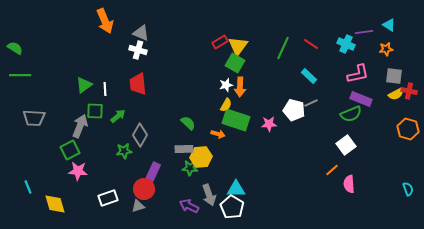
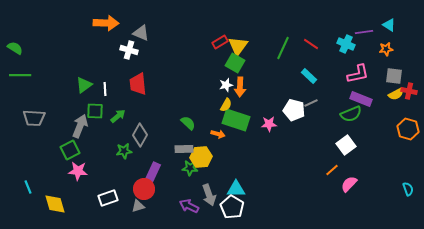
orange arrow at (105, 21): moved 1 px right, 2 px down; rotated 65 degrees counterclockwise
white cross at (138, 50): moved 9 px left
pink semicircle at (349, 184): rotated 48 degrees clockwise
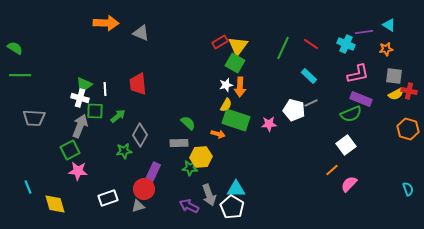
white cross at (129, 50): moved 49 px left, 48 px down
gray rectangle at (184, 149): moved 5 px left, 6 px up
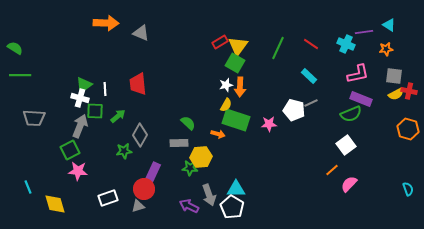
green line at (283, 48): moved 5 px left
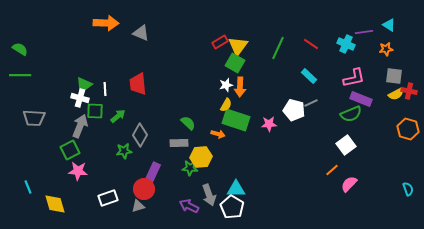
green semicircle at (15, 48): moved 5 px right, 1 px down
pink L-shape at (358, 74): moved 4 px left, 4 px down
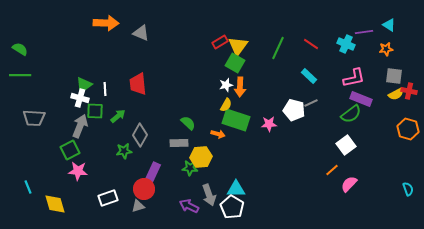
green semicircle at (351, 114): rotated 15 degrees counterclockwise
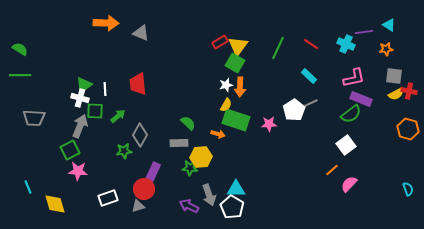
white pentagon at (294, 110): rotated 25 degrees clockwise
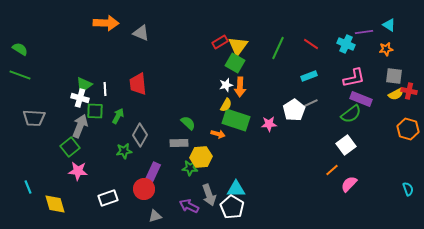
green line at (20, 75): rotated 20 degrees clockwise
cyan rectangle at (309, 76): rotated 63 degrees counterclockwise
green arrow at (118, 116): rotated 21 degrees counterclockwise
green square at (70, 150): moved 3 px up; rotated 12 degrees counterclockwise
gray triangle at (138, 206): moved 17 px right, 10 px down
